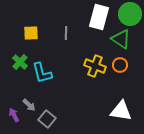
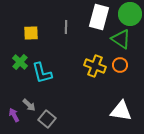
gray line: moved 6 px up
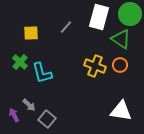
gray line: rotated 40 degrees clockwise
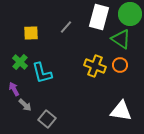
gray arrow: moved 4 px left
purple arrow: moved 26 px up
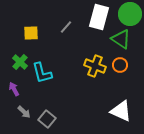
gray arrow: moved 1 px left, 7 px down
white triangle: rotated 15 degrees clockwise
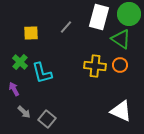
green circle: moved 1 px left
yellow cross: rotated 15 degrees counterclockwise
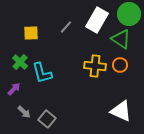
white rectangle: moved 2 px left, 3 px down; rotated 15 degrees clockwise
purple arrow: rotated 72 degrees clockwise
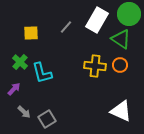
gray square: rotated 18 degrees clockwise
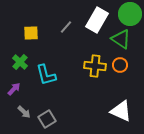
green circle: moved 1 px right
cyan L-shape: moved 4 px right, 2 px down
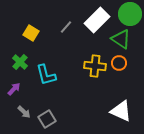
white rectangle: rotated 15 degrees clockwise
yellow square: rotated 35 degrees clockwise
orange circle: moved 1 px left, 2 px up
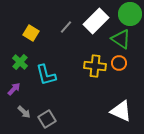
white rectangle: moved 1 px left, 1 px down
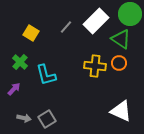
gray arrow: moved 6 px down; rotated 32 degrees counterclockwise
